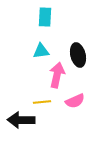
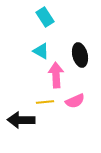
cyan rectangle: rotated 36 degrees counterclockwise
cyan triangle: rotated 36 degrees clockwise
black ellipse: moved 2 px right
pink arrow: moved 1 px left; rotated 15 degrees counterclockwise
yellow line: moved 3 px right
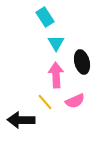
cyan triangle: moved 15 px right, 8 px up; rotated 30 degrees clockwise
black ellipse: moved 2 px right, 7 px down
yellow line: rotated 54 degrees clockwise
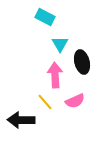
cyan rectangle: rotated 30 degrees counterclockwise
cyan triangle: moved 4 px right, 1 px down
pink arrow: moved 1 px left
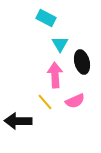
cyan rectangle: moved 1 px right, 1 px down
black arrow: moved 3 px left, 1 px down
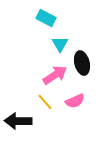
black ellipse: moved 1 px down
pink arrow: rotated 60 degrees clockwise
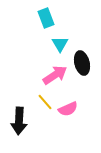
cyan rectangle: rotated 42 degrees clockwise
pink semicircle: moved 7 px left, 8 px down
black arrow: moved 1 px right; rotated 88 degrees counterclockwise
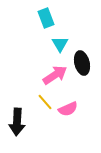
black arrow: moved 2 px left, 1 px down
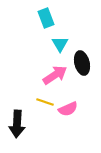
yellow line: rotated 30 degrees counterclockwise
black arrow: moved 2 px down
